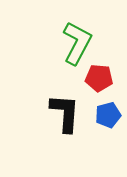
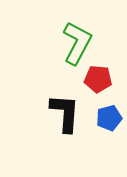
red pentagon: moved 1 px left, 1 px down
blue pentagon: moved 1 px right, 3 px down
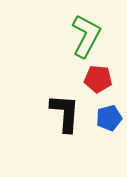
green L-shape: moved 9 px right, 7 px up
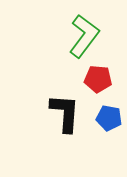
green L-shape: moved 2 px left; rotated 9 degrees clockwise
blue pentagon: rotated 25 degrees clockwise
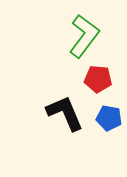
black L-shape: rotated 27 degrees counterclockwise
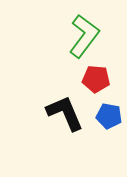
red pentagon: moved 2 px left
blue pentagon: moved 2 px up
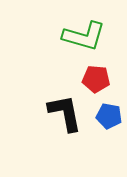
green L-shape: rotated 69 degrees clockwise
black L-shape: rotated 12 degrees clockwise
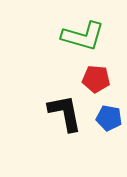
green L-shape: moved 1 px left
blue pentagon: moved 2 px down
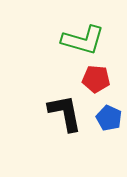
green L-shape: moved 4 px down
blue pentagon: rotated 15 degrees clockwise
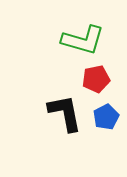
red pentagon: rotated 16 degrees counterclockwise
blue pentagon: moved 3 px left, 1 px up; rotated 20 degrees clockwise
